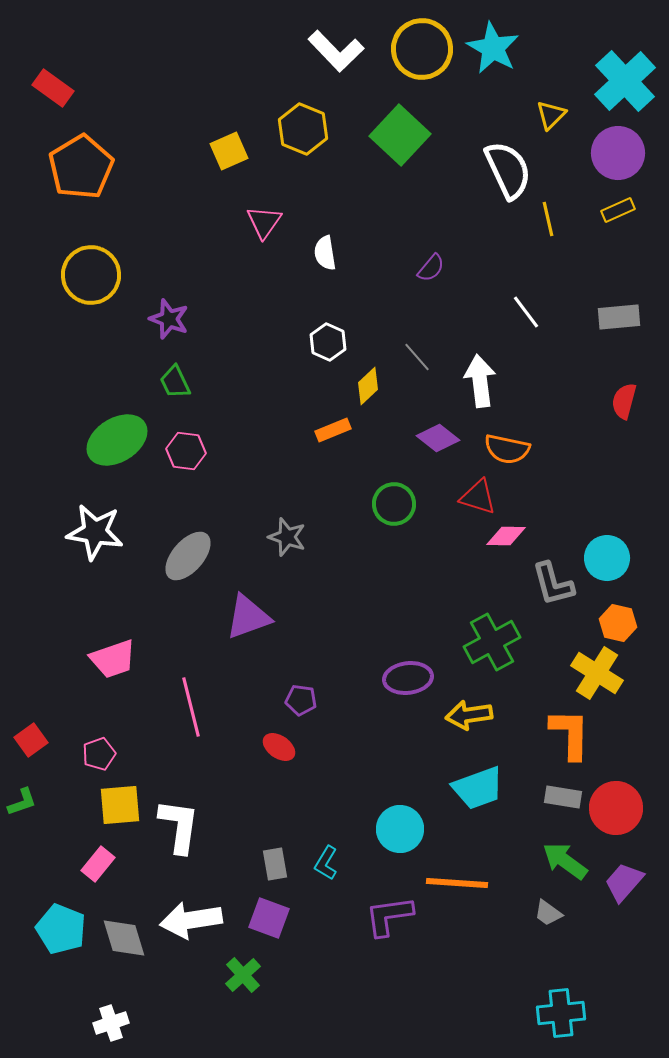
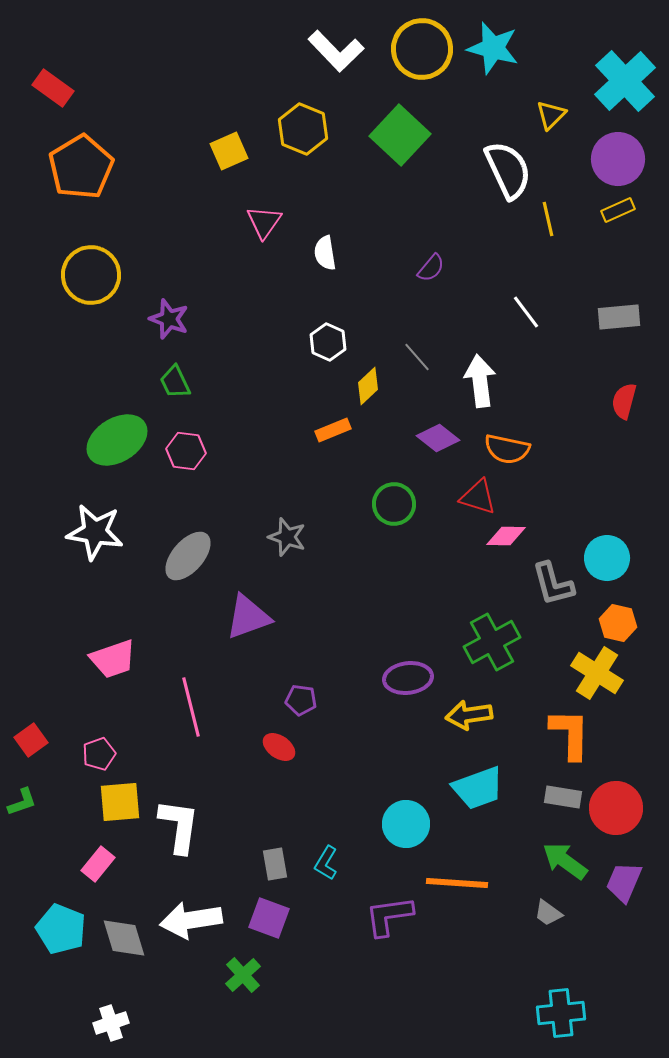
cyan star at (493, 48): rotated 14 degrees counterclockwise
purple circle at (618, 153): moved 6 px down
yellow square at (120, 805): moved 3 px up
cyan circle at (400, 829): moved 6 px right, 5 px up
purple trapezoid at (624, 882): rotated 18 degrees counterclockwise
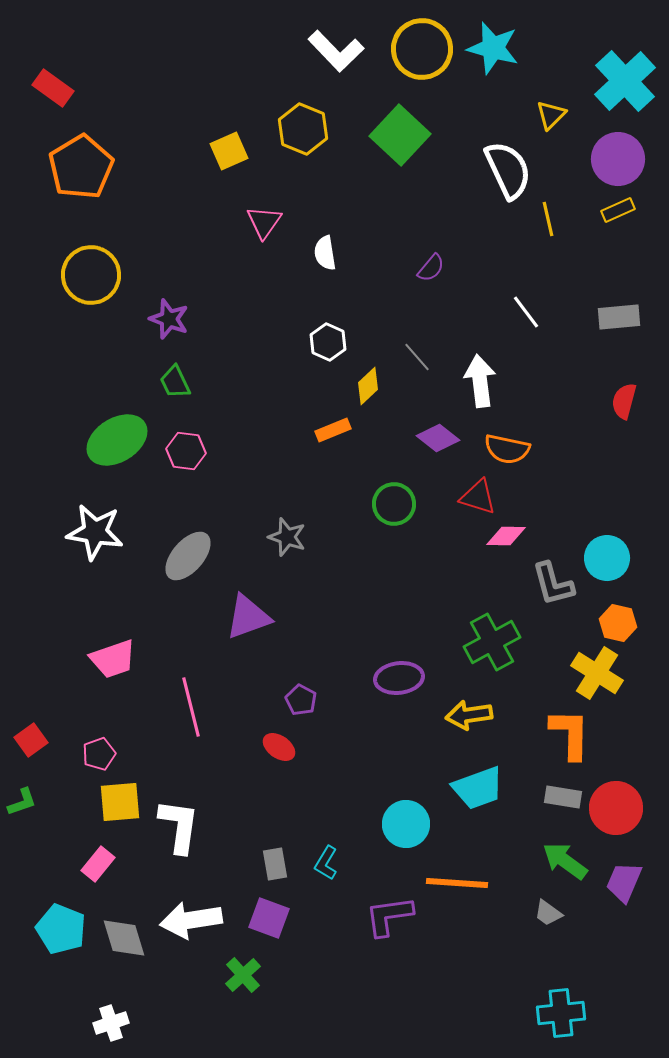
purple ellipse at (408, 678): moved 9 px left
purple pentagon at (301, 700): rotated 20 degrees clockwise
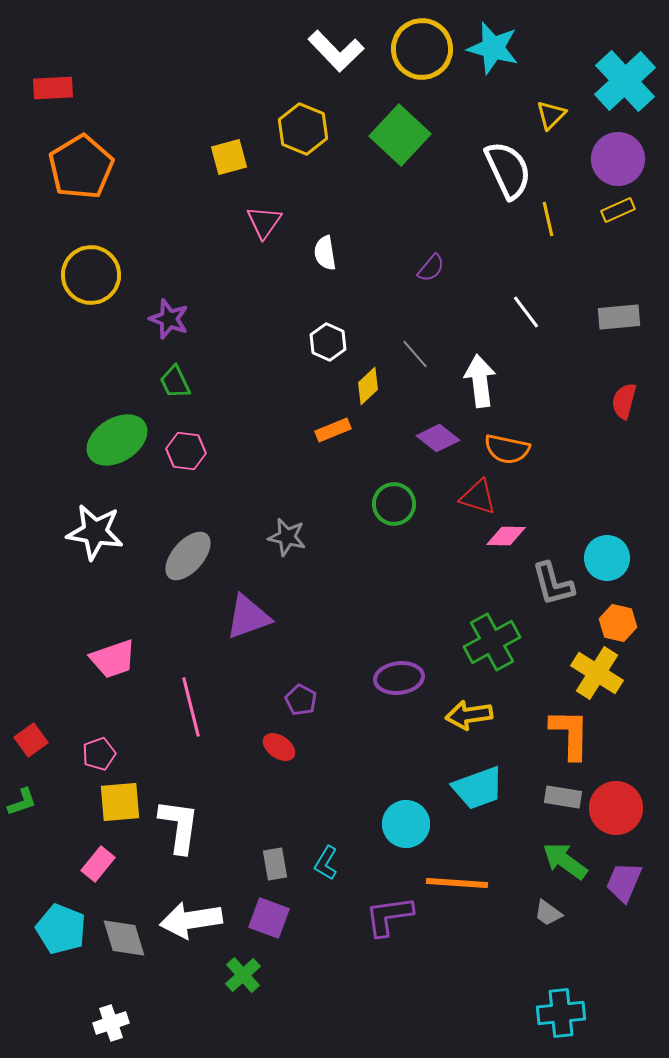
red rectangle at (53, 88): rotated 39 degrees counterclockwise
yellow square at (229, 151): moved 6 px down; rotated 9 degrees clockwise
gray line at (417, 357): moved 2 px left, 3 px up
gray star at (287, 537): rotated 6 degrees counterclockwise
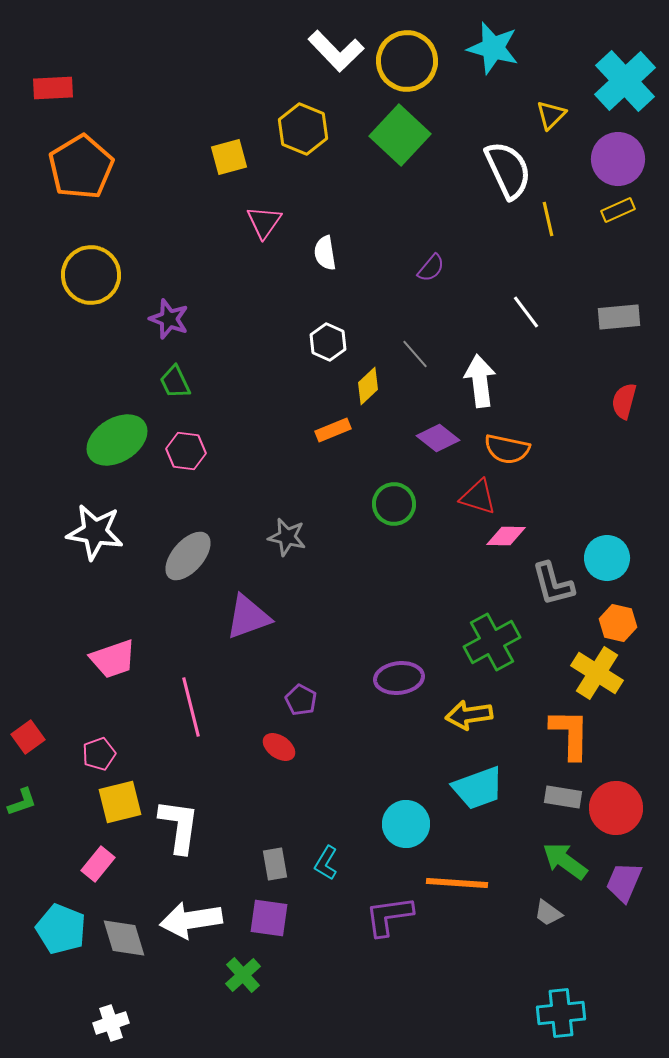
yellow circle at (422, 49): moved 15 px left, 12 px down
red square at (31, 740): moved 3 px left, 3 px up
yellow square at (120, 802): rotated 9 degrees counterclockwise
purple square at (269, 918): rotated 12 degrees counterclockwise
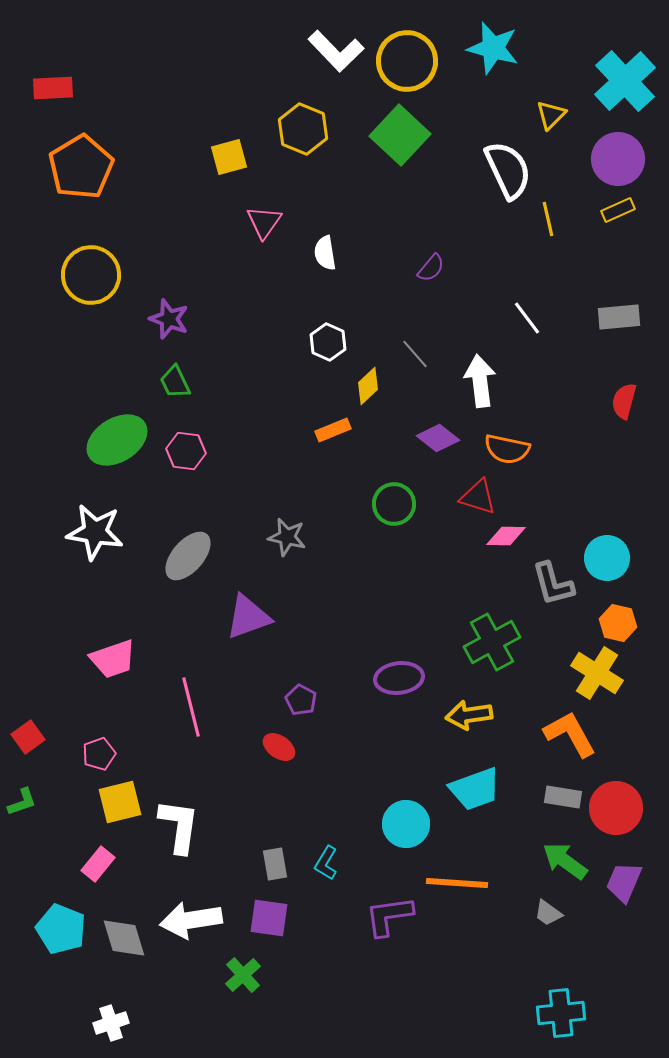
white line at (526, 312): moved 1 px right, 6 px down
orange L-shape at (570, 734): rotated 30 degrees counterclockwise
cyan trapezoid at (478, 788): moved 3 px left, 1 px down
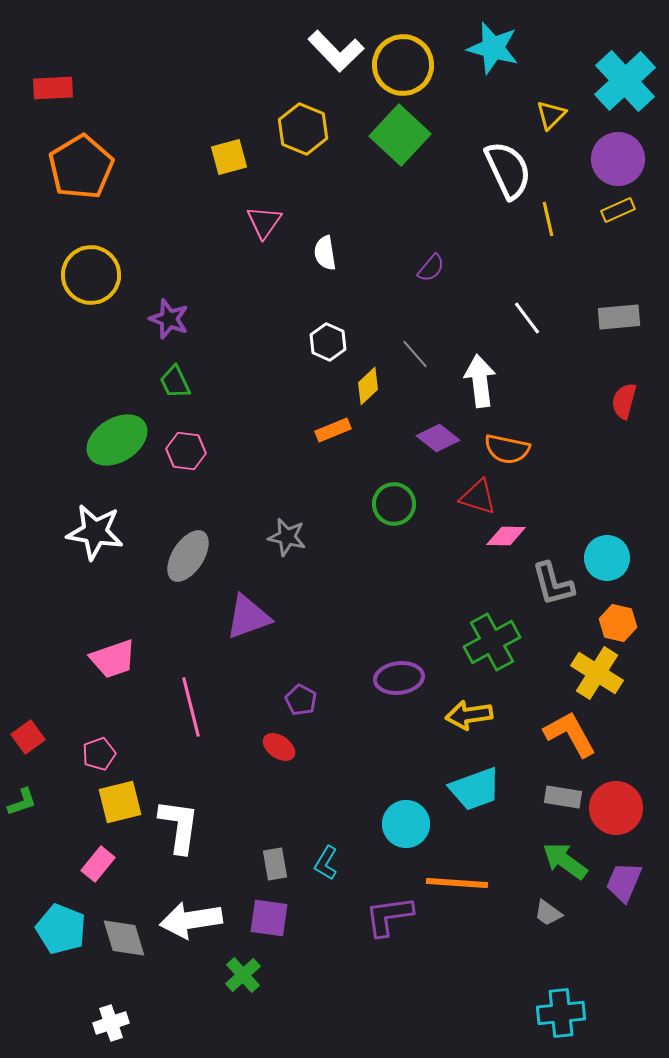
yellow circle at (407, 61): moved 4 px left, 4 px down
gray ellipse at (188, 556): rotated 8 degrees counterclockwise
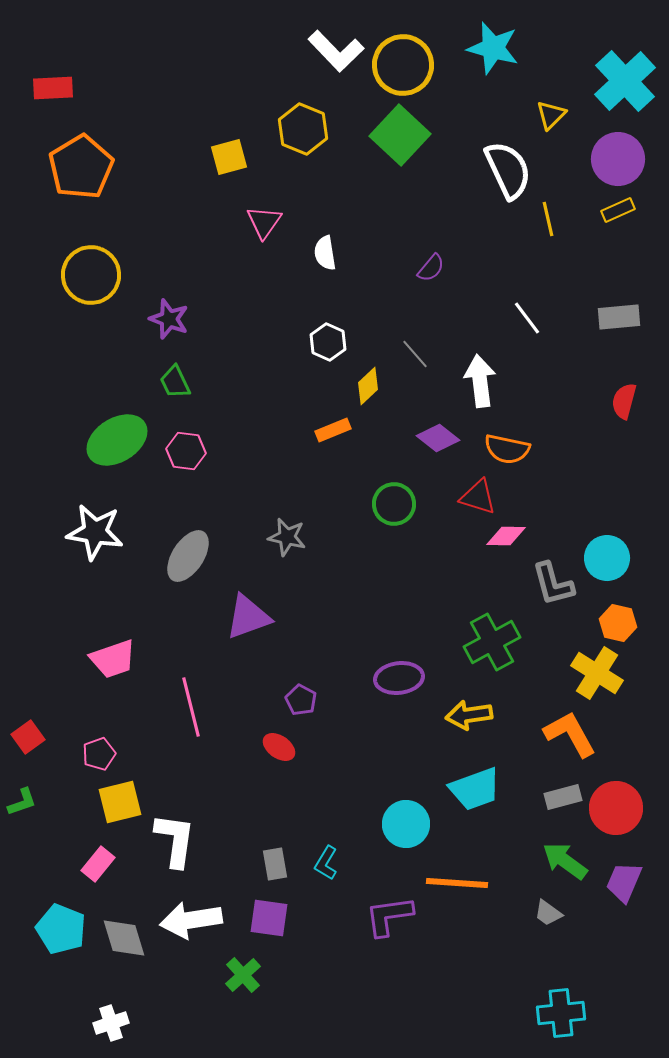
gray rectangle at (563, 797): rotated 24 degrees counterclockwise
white L-shape at (179, 826): moved 4 px left, 14 px down
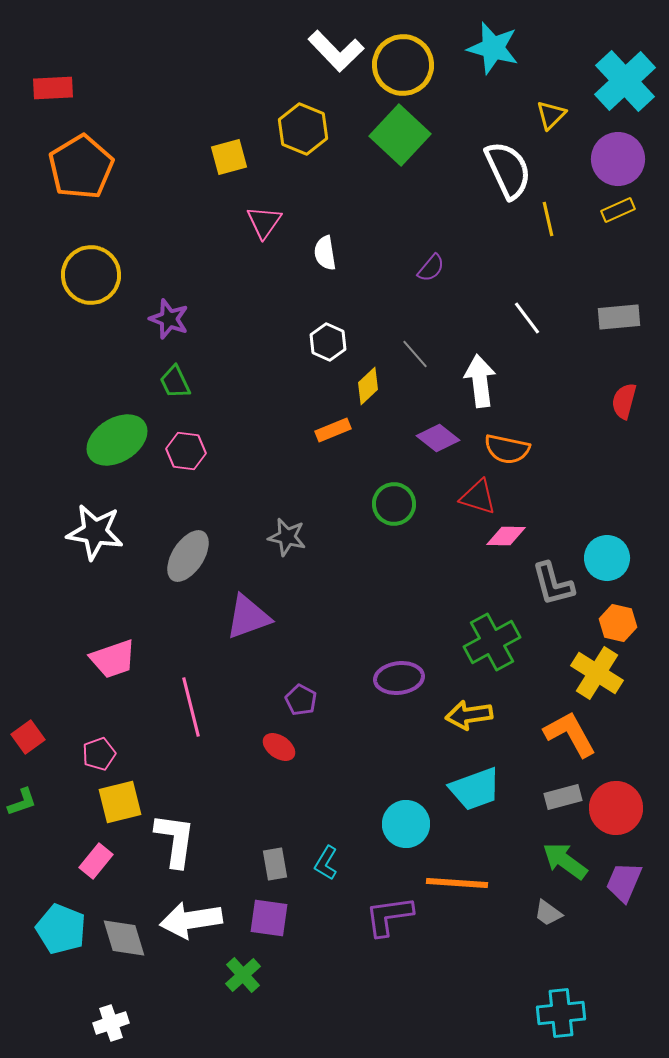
pink rectangle at (98, 864): moved 2 px left, 3 px up
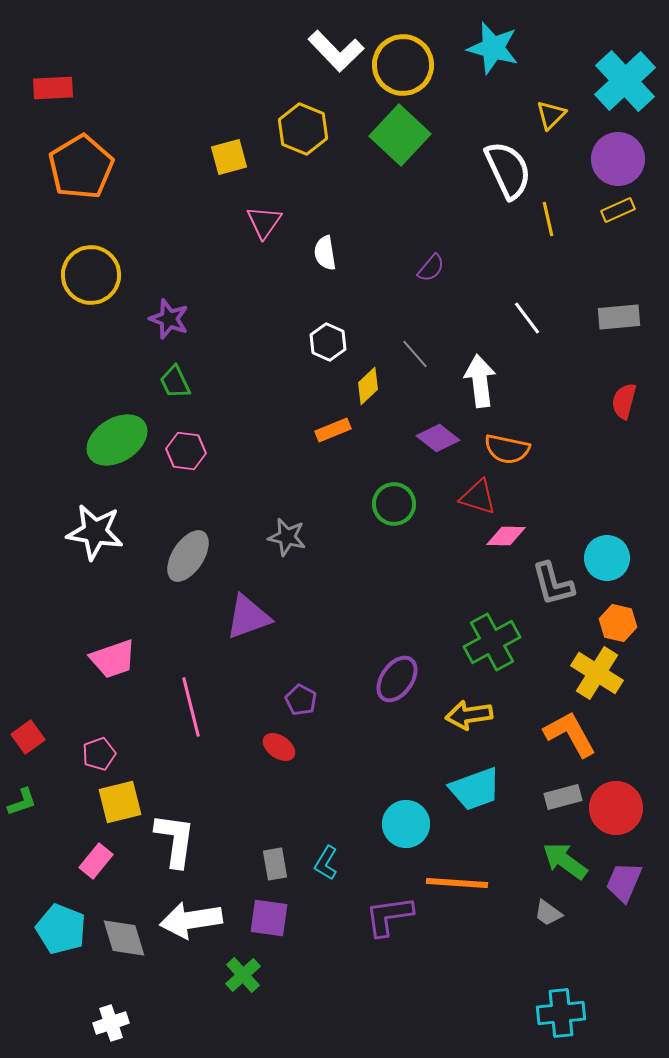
purple ellipse at (399, 678): moved 2 px left, 1 px down; rotated 48 degrees counterclockwise
